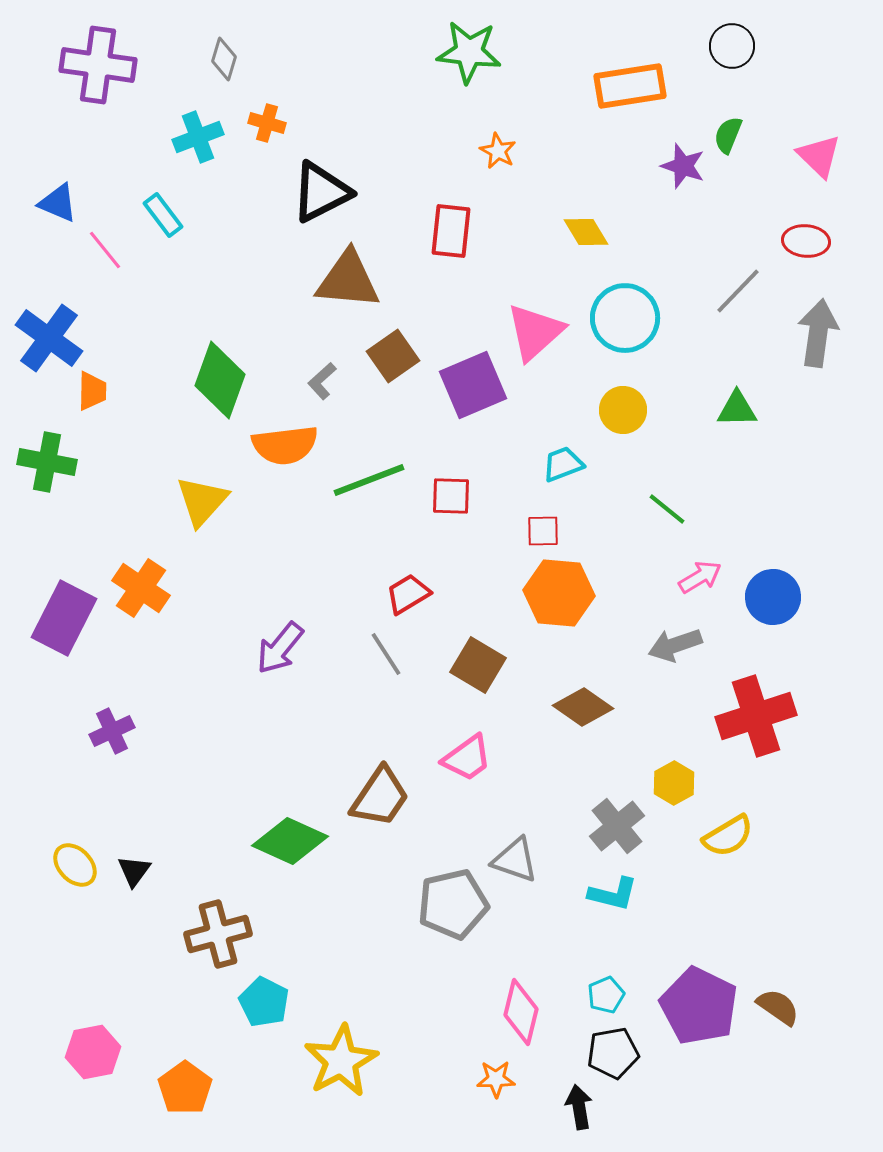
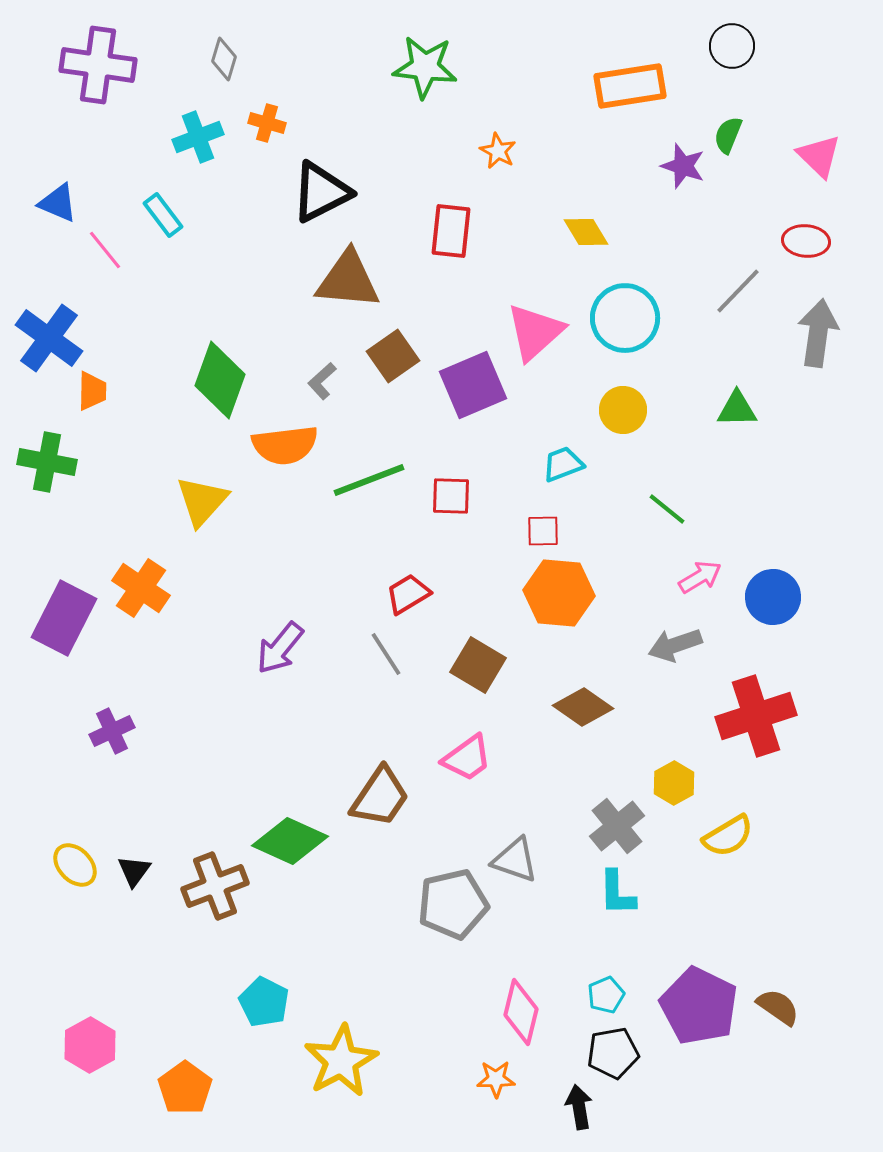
green star at (469, 52): moved 44 px left, 15 px down
cyan L-shape at (613, 894): moved 4 px right, 1 px up; rotated 75 degrees clockwise
brown cross at (218, 934): moved 3 px left, 48 px up; rotated 6 degrees counterclockwise
pink hexagon at (93, 1052): moved 3 px left, 7 px up; rotated 18 degrees counterclockwise
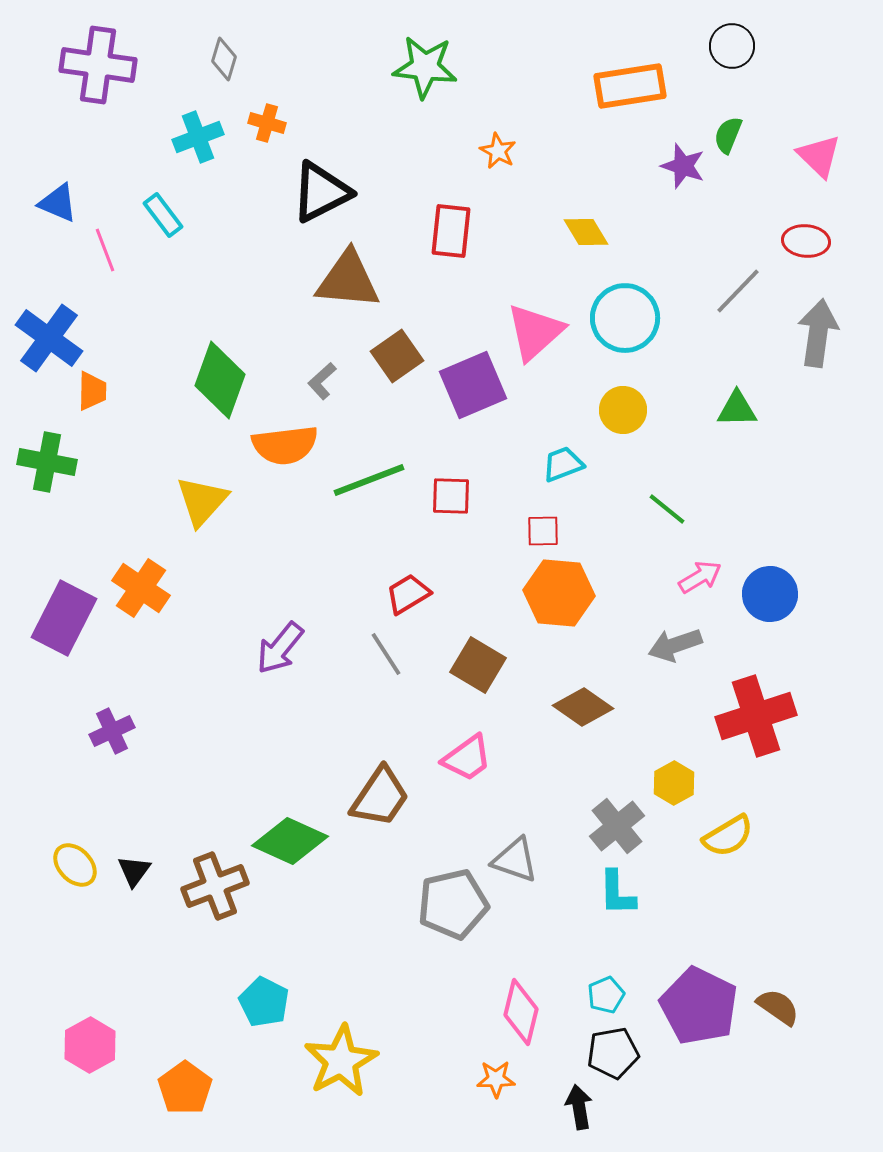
pink line at (105, 250): rotated 18 degrees clockwise
brown square at (393, 356): moved 4 px right
blue circle at (773, 597): moved 3 px left, 3 px up
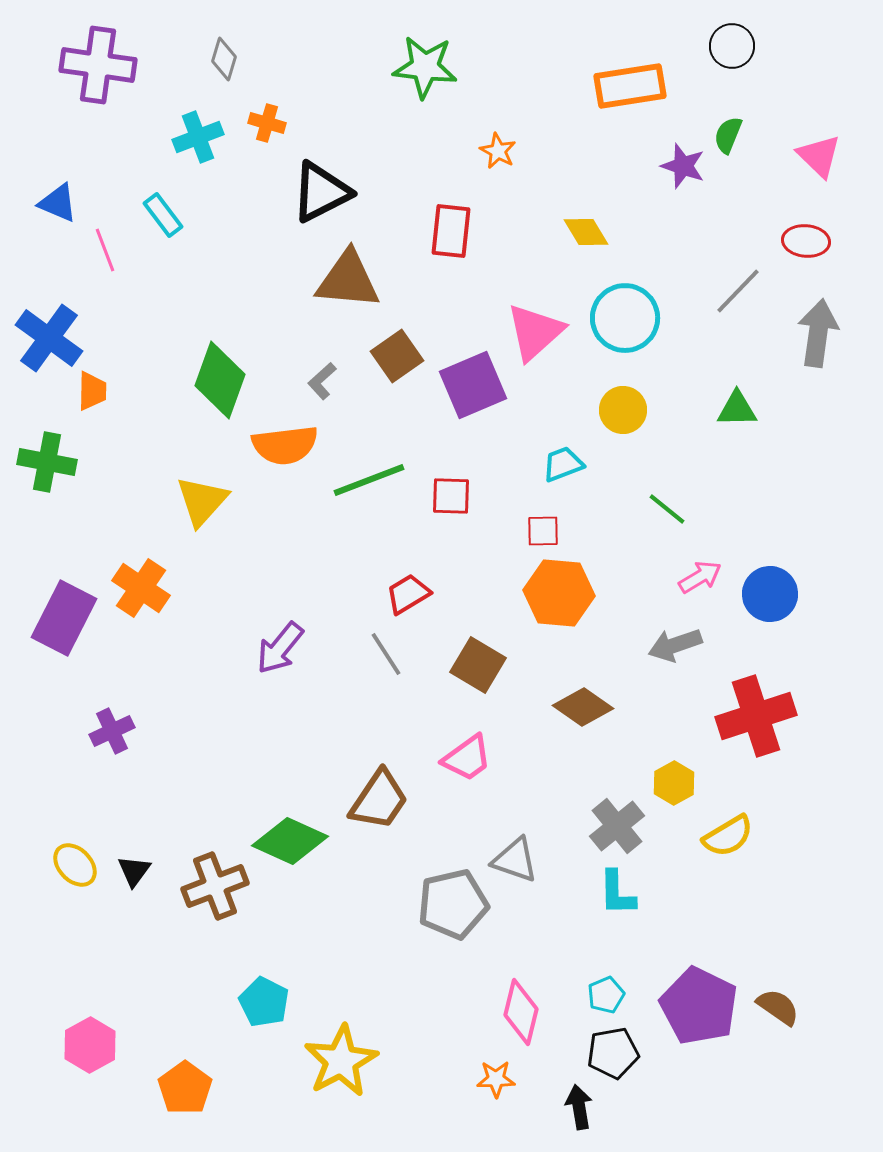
brown trapezoid at (380, 797): moved 1 px left, 3 px down
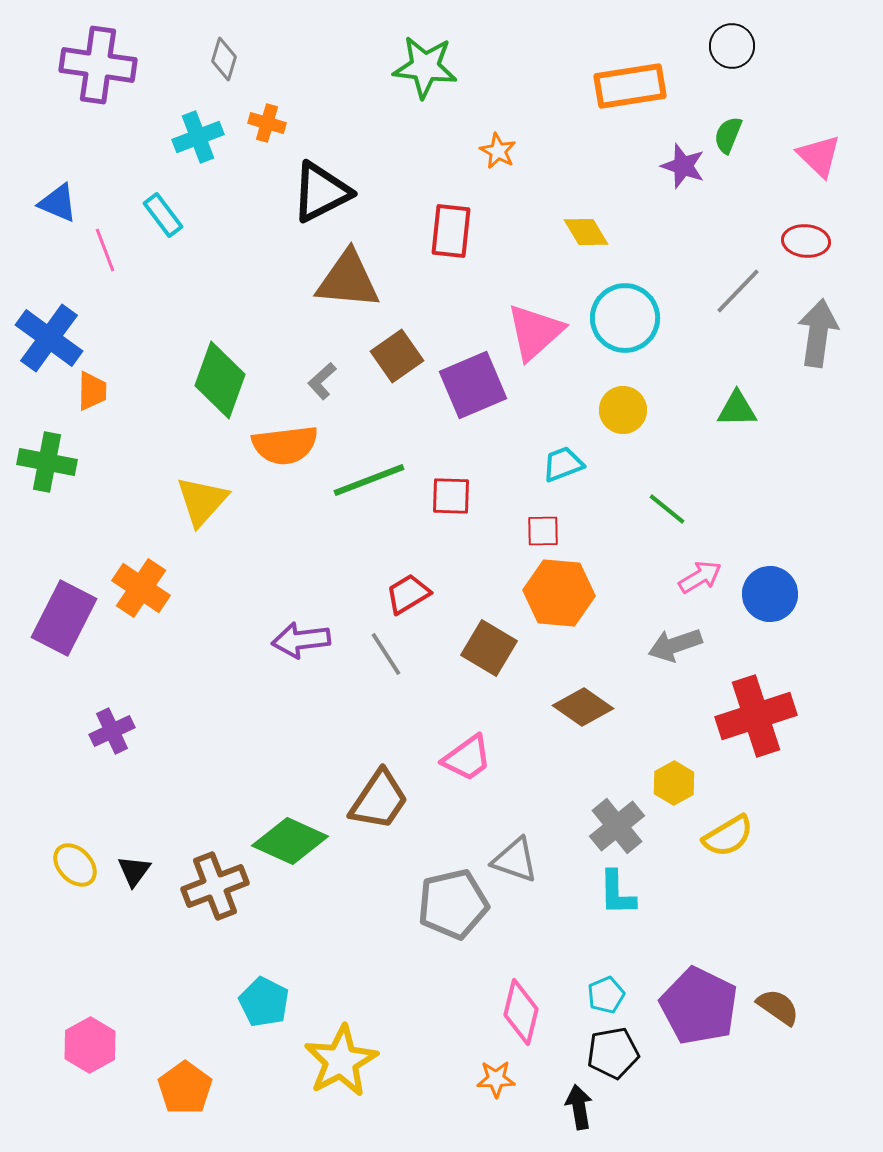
purple arrow at (280, 648): moved 21 px right, 8 px up; rotated 44 degrees clockwise
brown square at (478, 665): moved 11 px right, 17 px up
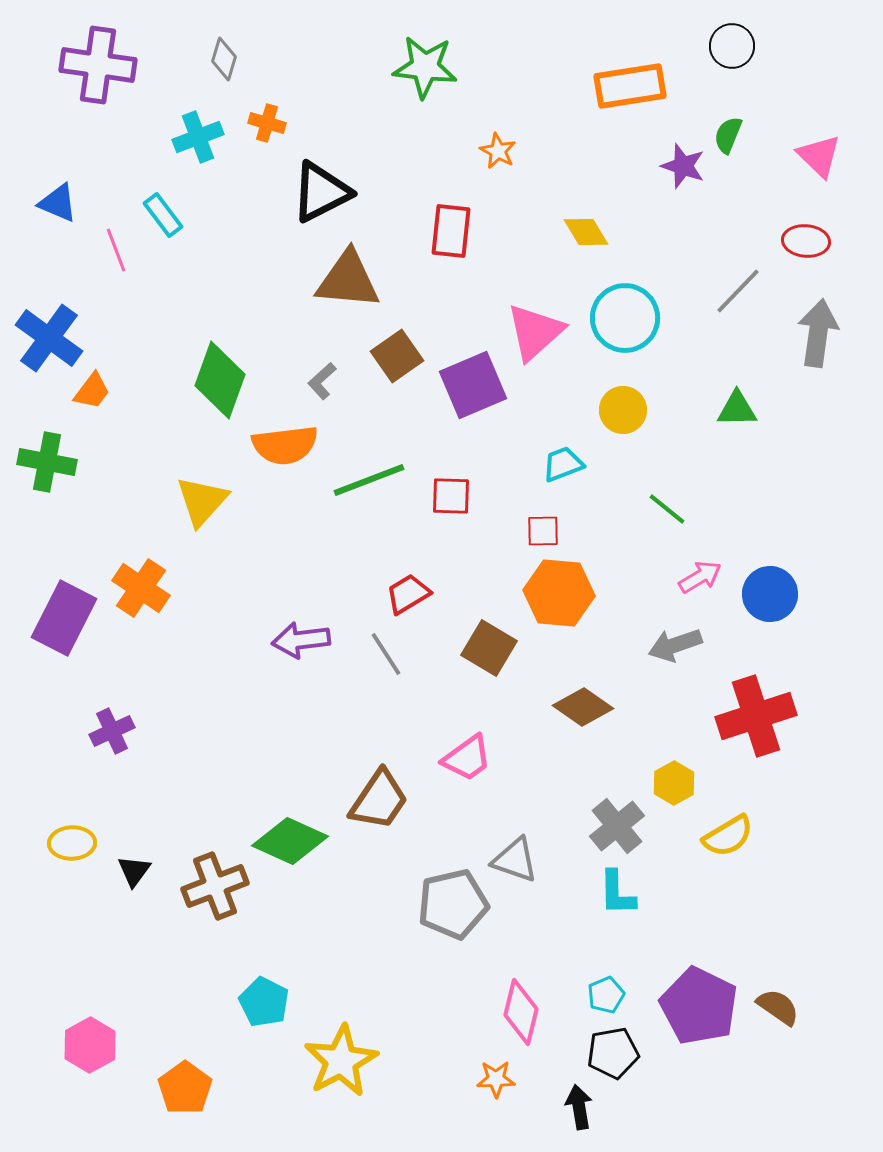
pink line at (105, 250): moved 11 px right
orange trapezoid at (92, 391): rotated 36 degrees clockwise
yellow ellipse at (75, 865): moved 3 px left, 22 px up; rotated 48 degrees counterclockwise
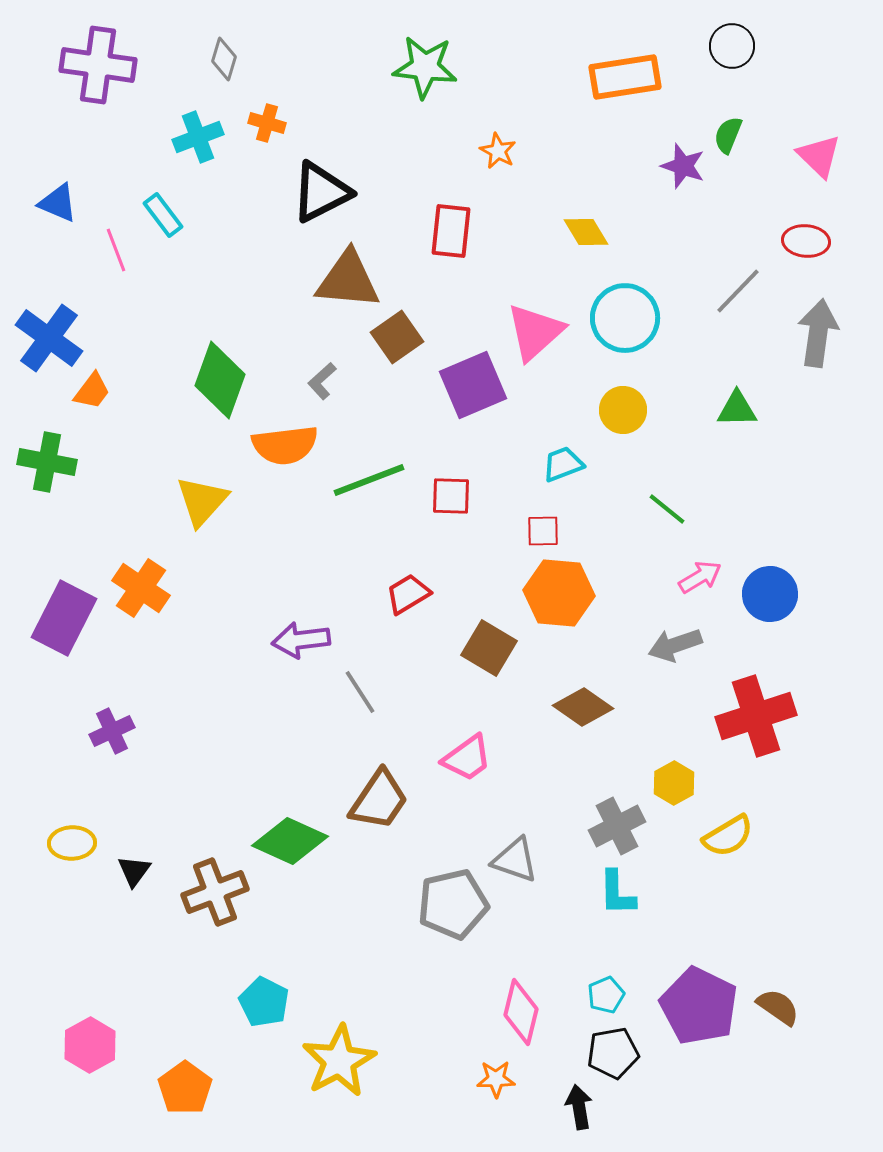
orange rectangle at (630, 86): moved 5 px left, 9 px up
brown square at (397, 356): moved 19 px up
gray line at (386, 654): moved 26 px left, 38 px down
gray cross at (617, 826): rotated 12 degrees clockwise
brown cross at (215, 886): moved 6 px down
yellow star at (341, 1061): moved 2 px left
